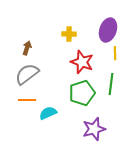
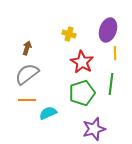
yellow cross: rotated 16 degrees clockwise
red star: rotated 10 degrees clockwise
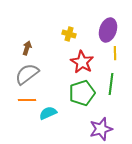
purple star: moved 7 px right
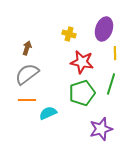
purple ellipse: moved 4 px left, 1 px up
red star: rotated 20 degrees counterclockwise
green line: rotated 10 degrees clockwise
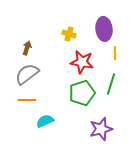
purple ellipse: rotated 25 degrees counterclockwise
cyan semicircle: moved 3 px left, 8 px down
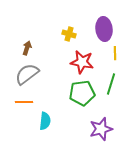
green pentagon: rotated 10 degrees clockwise
orange line: moved 3 px left, 2 px down
cyan semicircle: rotated 120 degrees clockwise
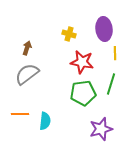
green pentagon: moved 1 px right
orange line: moved 4 px left, 12 px down
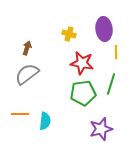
yellow line: moved 1 px right, 1 px up
red star: moved 1 px down
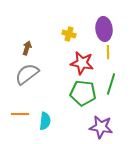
yellow line: moved 8 px left
green pentagon: rotated 15 degrees clockwise
purple star: moved 2 px up; rotated 25 degrees clockwise
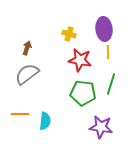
red star: moved 2 px left, 3 px up
